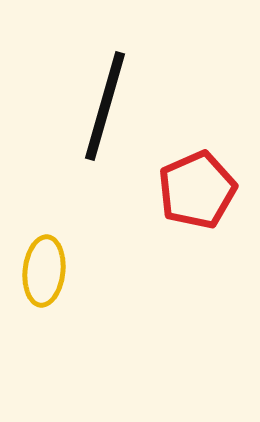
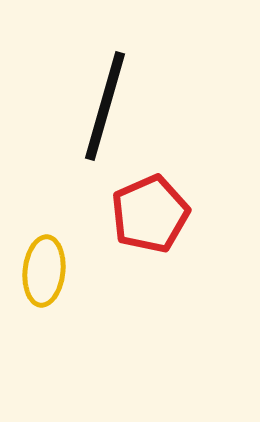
red pentagon: moved 47 px left, 24 px down
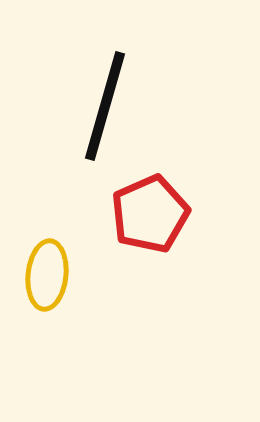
yellow ellipse: moved 3 px right, 4 px down
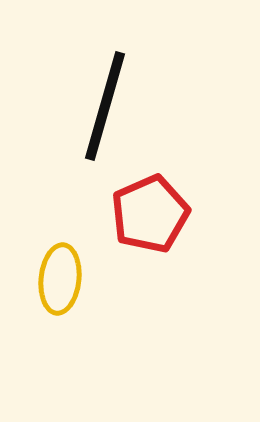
yellow ellipse: moved 13 px right, 4 px down
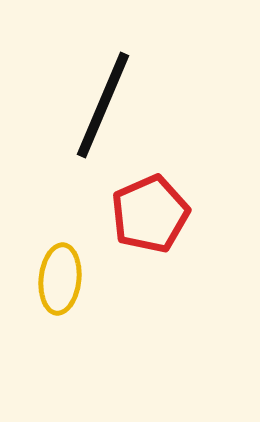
black line: moved 2 px left, 1 px up; rotated 7 degrees clockwise
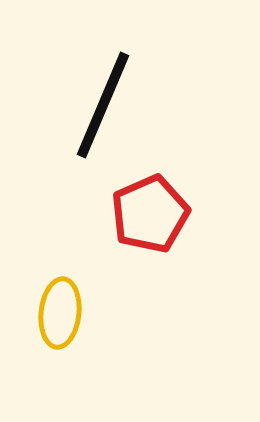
yellow ellipse: moved 34 px down
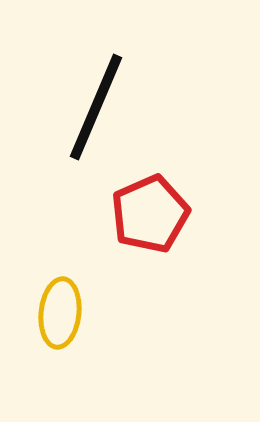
black line: moved 7 px left, 2 px down
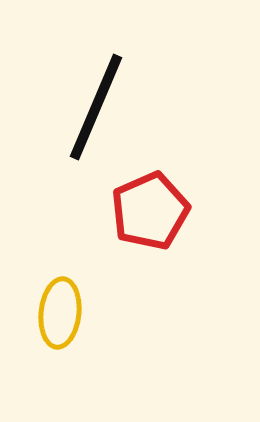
red pentagon: moved 3 px up
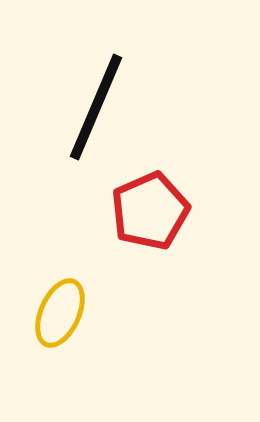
yellow ellipse: rotated 18 degrees clockwise
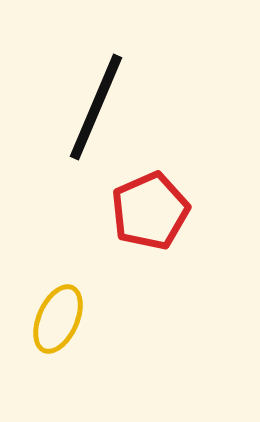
yellow ellipse: moved 2 px left, 6 px down
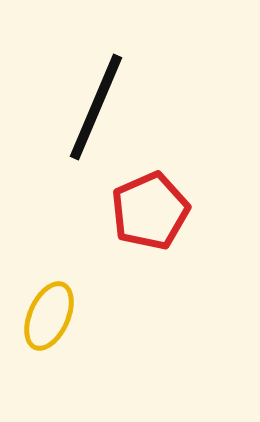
yellow ellipse: moved 9 px left, 3 px up
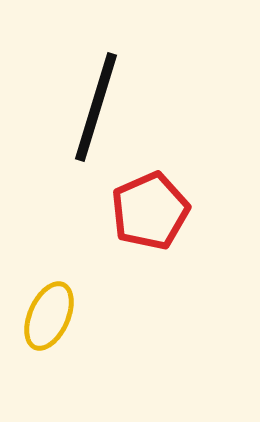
black line: rotated 6 degrees counterclockwise
